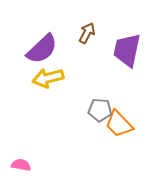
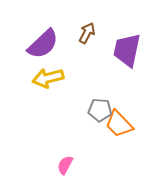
purple semicircle: moved 1 px right, 5 px up
pink semicircle: moved 44 px right; rotated 72 degrees counterclockwise
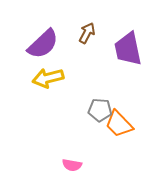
purple trapezoid: moved 1 px right, 1 px up; rotated 24 degrees counterclockwise
pink semicircle: moved 7 px right; rotated 108 degrees counterclockwise
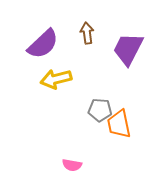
brown arrow: rotated 35 degrees counterclockwise
purple trapezoid: rotated 39 degrees clockwise
yellow arrow: moved 8 px right, 1 px down
orange trapezoid: rotated 32 degrees clockwise
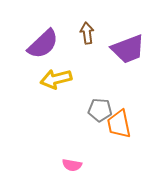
purple trapezoid: rotated 138 degrees counterclockwise
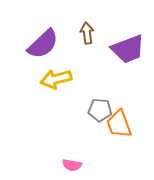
orange trapezoid: rotated 8 degrees counterclockwise
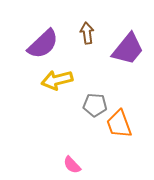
purple trapezoid: rotated 30 degrees counterclockwise
yellow arrow: moved 1 px right, 1 px down
gray pentagon: moved 5 px left, 5 px up
pink semicircle: rotated 36 degrees clockwise
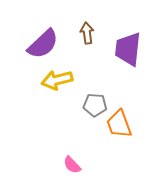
purple trapezoid: rotated 147 degrees clockwise
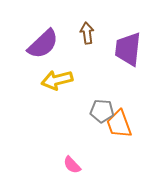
gray pentagon: moved 7 px right, 6 px down
